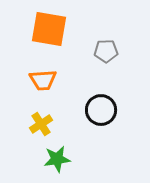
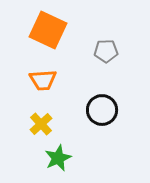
orange square: moved 1 px left, 1 px down; rotated 15 degrees clockwise
black circle: moved 1 px right
yellow cross: rotated 10 degrees counterclockwise
green star: moved 1 px right, 1 px up; rotated 16 degrees counterclockwise
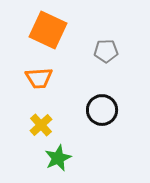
orange trapezoid: moved 4 px left, 2 px up
yellow cross: moved 1 px down
